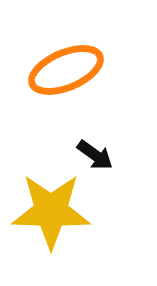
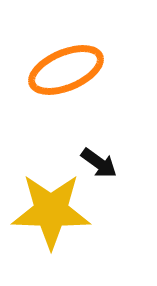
black arrow: moved 4 px right, 8 px down
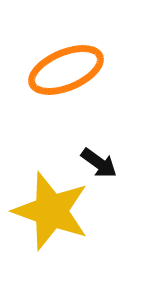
yellow star: rotated 18 degrees clockwise
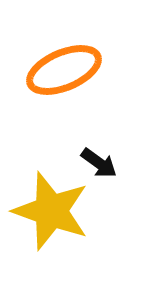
orange ellipse: moved 2 px left
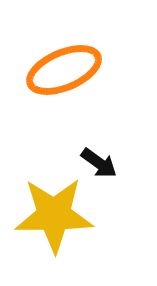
yellow star: moved 3 px right, 4 px down; rotated 20 degrees counterclockwise
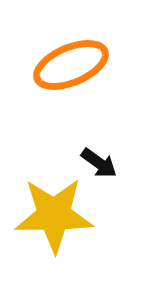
orange ellipse: moved 7 px right, 5 px up
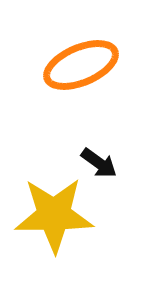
orange ellipse: moved 10 px right
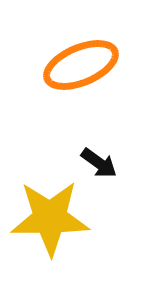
yellow star: moved 4 px left, 3 px down
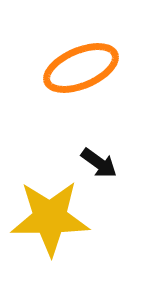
orange ellipse: moved 3 px down
